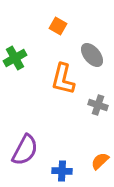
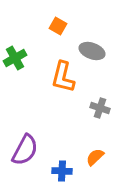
gray ellipse: moved 4 px up; rotated 30 degrees counterclockwise
orange L-shape: moved 2 px up
gray cross: moved 2 px right, 3 px down
orange semicircle: moved 5 px left, 4 px up
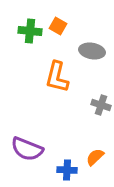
gray ellipse: rotated 10 degrees counterclockwise
green cross: moved 15 px right, 27 px up; rotated 35 degrees clockwise
orange L-shape: moved 6 px left
gray cross: moved 1 px right, 3 px up
purple semicircle: moved 2 px right, 1 px up; rotated 84 degrees clockwise
blue cross: moved 5 px right, 1 px up
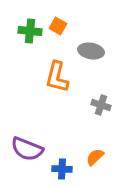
gray ellipse: moved 1 px left
blue cross: moved 5 px left, 1 px up
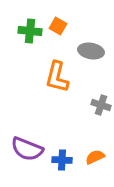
orange semicircle: rotated 18 degrees clockwise
blue cross: moved 9 px up
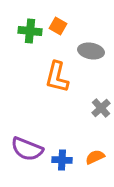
gray cross: moved 3 px down; rotated 30 degrees clockwise
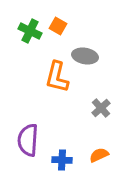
green cross: rotated 20 degrees clockwise
gray ellipse: moved 6 px left, 5 px down
purple semicircle: moved 1 px right, 9 px up; rotated 72 degrees clockwise
orange semicircle: moved 4 px right, 2 px up
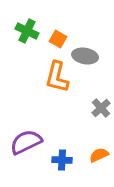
orange square: moved 13 px down
green cross: moved 3 px left
purple semicircle: moved 2 px left, 2 px down; rotated 60 degrees clockwise
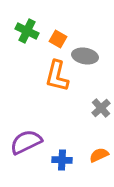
orange L-shape: moved 1 px up
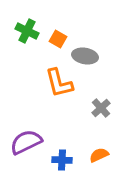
orange L-shape: moved 2 px right, 7 px down; rotated 28 degrees counterclockwise
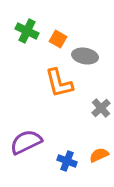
blue cross: moved 5 px right, 1 px down; rotated 18 degrees clockwise
